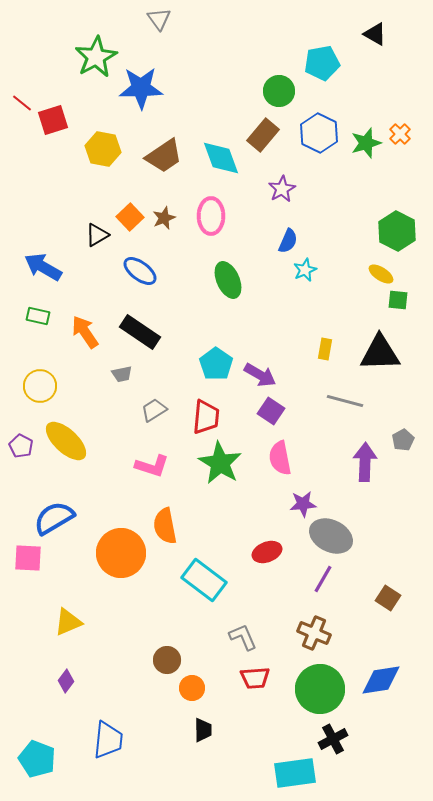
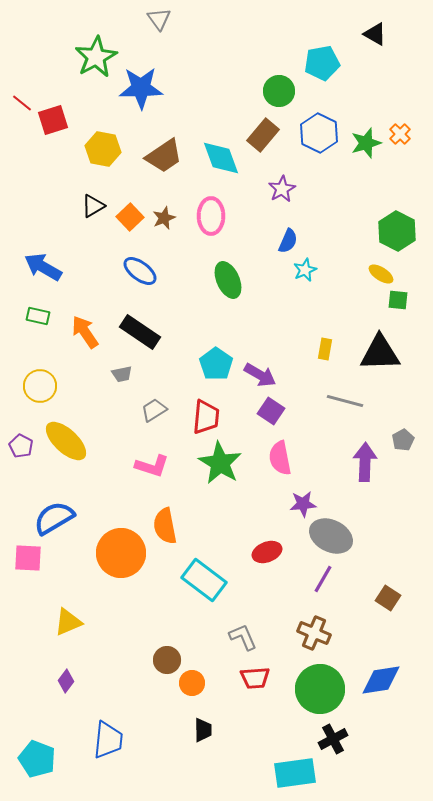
black triangle at (97, 235): moved 4 px left, 29 px up
orange circle at (192, 688): moved 5 px up
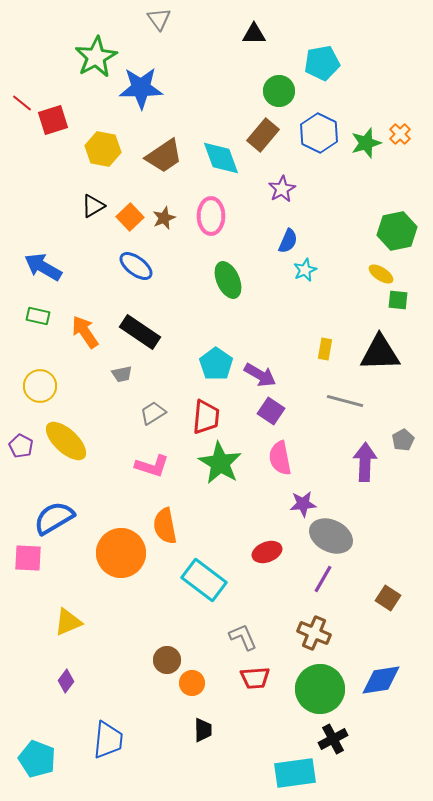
black triangle at (375, 34): moved 121 px left; rotated 30 degrees counterclockwise
green hexagon at (397, 231): rotated 21 degrees clockwise
blue ellipse at (140, 271): moved 4 px left, 5 px up
gray trapezoid at (154, 410): moved 1 px left, 3 px down
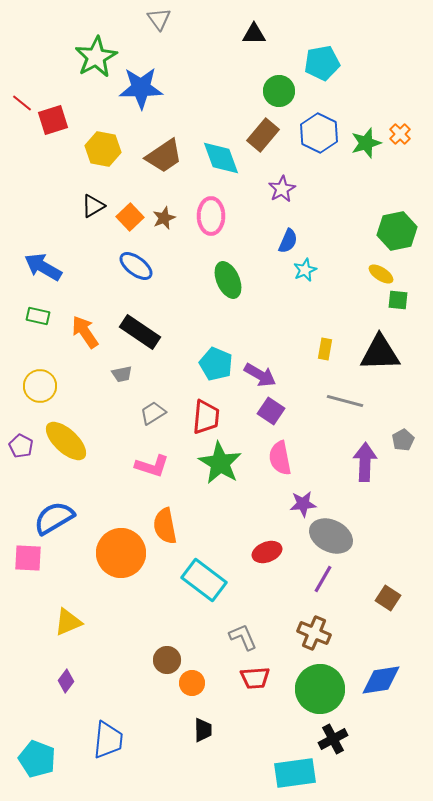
cyan pentagon at (216, 364): rotated 12 degrees counterclockwise
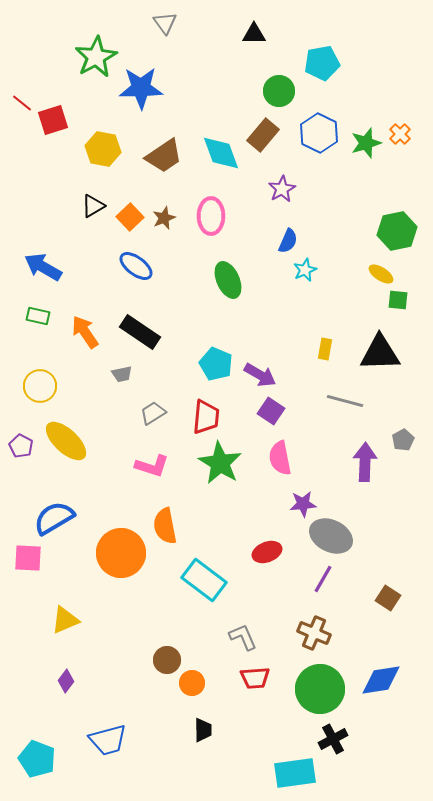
gray triangle at (159, 19): moved 6 px right, 4 px down
cyan diamond at (221, 158): moved 5 px up
yellow triangle at (68, 622): moved 3 px left, 2 px up
blue trapezoid at (108, 740): rotated 69 degrees clockwise
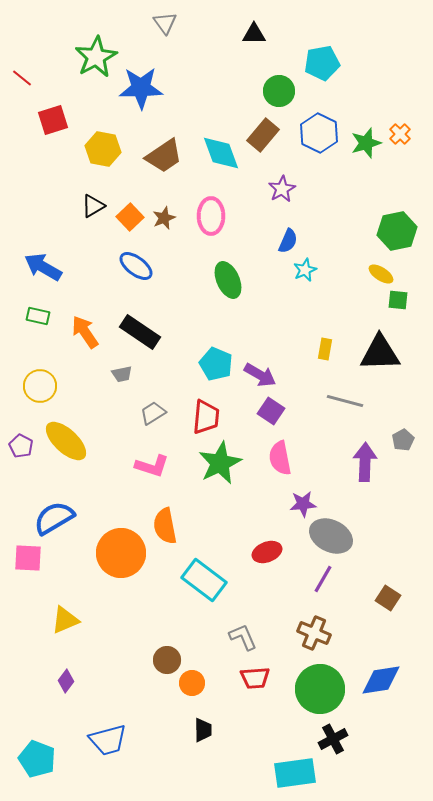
red line at (22, 103): moved 25 px up
green star at (220, 463): rotated 15 degrees clockwise
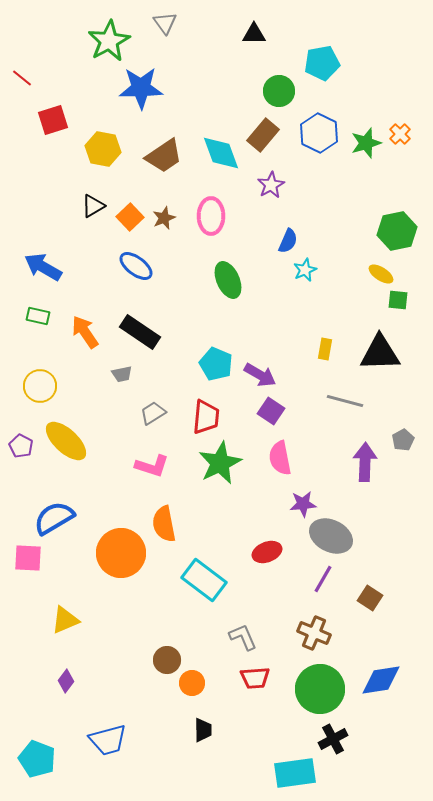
green star at (96, 57): moved 13 px right, 16 px up
purple star at (282, 189): moved 11 px left, 4 px up
orange semicircle at (165, 526): moved 1 px left, 2 px up
brown square at (388, 598): moved 18 px left
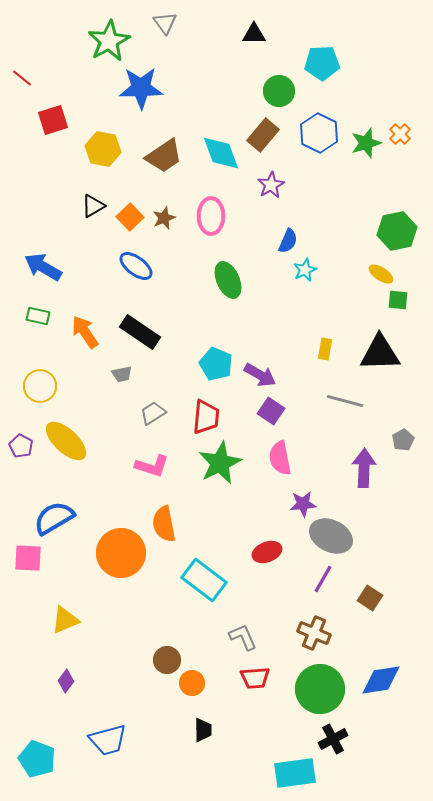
cyan pentagon at (322, 63): rotated 8 degrees clockwise
purple arrow at (365, 462): moved 1 px left, 6 px down
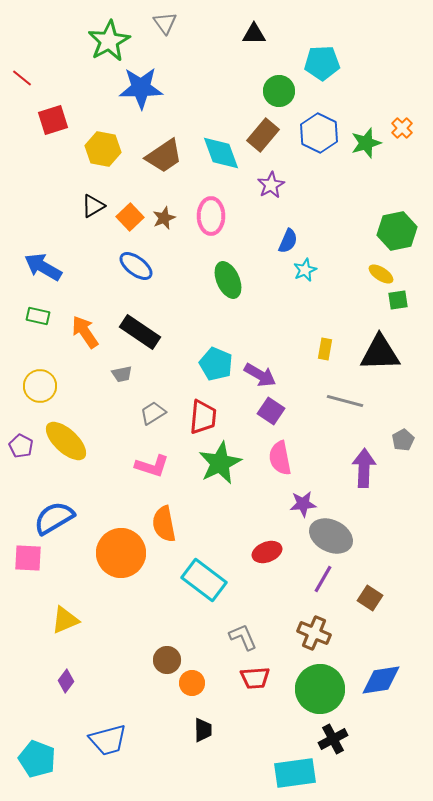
orange cross at (400, 134): moved 2 px right, 6 px up
green square at (398, 300): rotated 15 degrees counterclockwise
red trapezoid at (206, 417): moved 3 px left
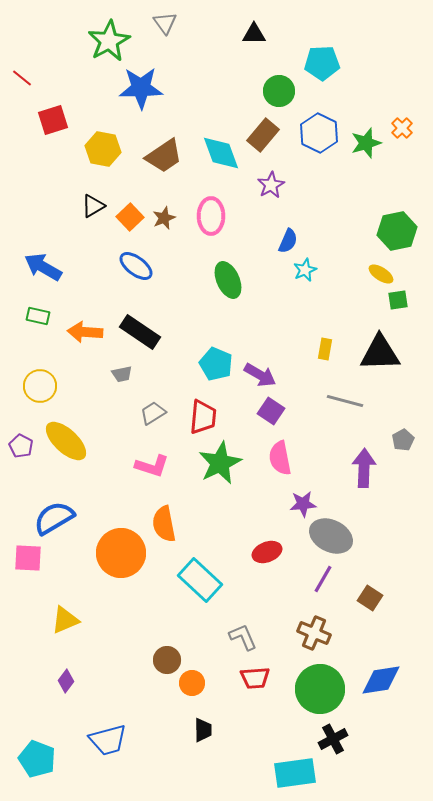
orange arrow at (85, 332): rotated 52 degrees counterclockwise
cyan rectangle at (204, 580): moved 4 px left; rotated 6 degrees clockwise
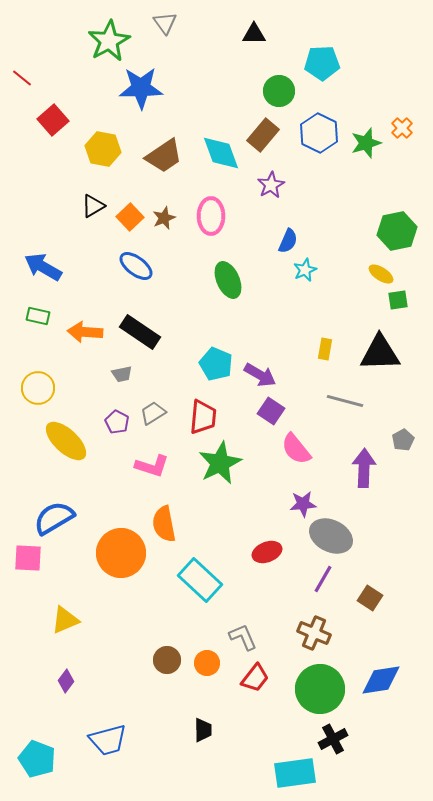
red square at (53, 120): rotated 24 degrees counterclockwise
yellow circle at (40, 386): moved 2 px left, 2 px down
purple pentagon at (21, 446): moved 96 px right, 24 px up
pink semicircle at (280, 458): moved 16 px right, 9 px up; rotated 28 degrees counterclockwise
red trapezoid at (255, 678): rotated 48 degrees counterclockwise
orange circle at (192, 683): moved 15 px right, 20 px up
